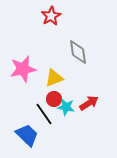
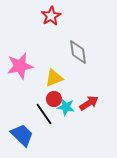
pink star: moved 3 px left, 3 px up
blue trapezoid: moved 5 px left
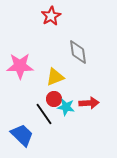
pink star: rotated 12 degrees clockwise
yellow triangle: moved 1 px right, 1 px up
red arrow: rotated 30 degrees clockwise
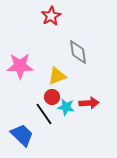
yellow triangle: moved 2 px right, 1 px up
red circle: moved 2 px left, 2 px up
